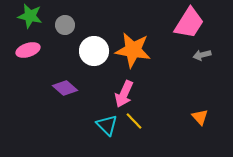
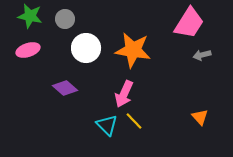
gray circle: moved 6 px up
white circle: moved 8 px left, 3 px up
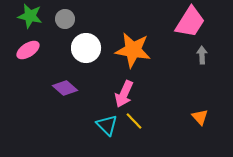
pink trapezoid: moved 1 px right, 1 px up
pink ellipse: rotated 15 degrees counterclockwise
gray arrow: rotated 102 degrees clockwise
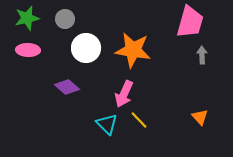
green star: moved 3 px left, 2 px down; rotated 25 degrees counterclockwise
pink trapezoid: rotated 16 degrees counterclockwise
pink ellipse: rotated 35 degrees clockwise
purple diamond: moved 2 px right, 1 px up
yellow line: moved 5 px right, 1 px up
cyan triangle: moved 1 px up
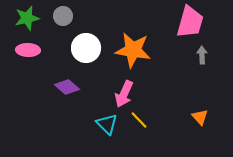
gray circle: moved 2 px left, 3 px up
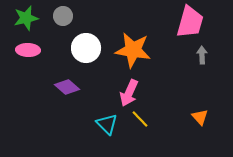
green star: moved 1 px left
pink arrow: moved 5 px right, 1 px up
yellow line: moved 1 px right, 1 px up
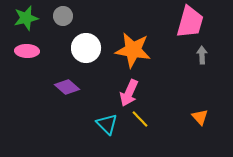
pink ellipse: moved 1 px left, 1 px down
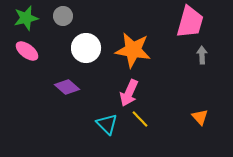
pink ellipse: rotated 35 degrees clockwise
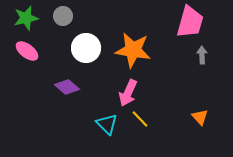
pink arrow: moved 1 px left
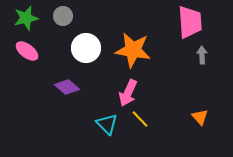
pink trapezoid: rotated 20 degrees counterclockwise
